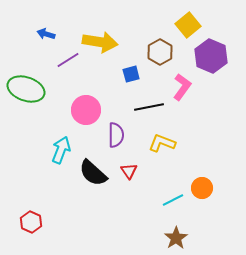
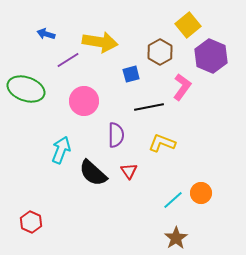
pink circle: moved 2 px left, 9 px up
orange circle: moved 1 px left, 5 px down
cyan line: rotated 15 degrees counterclockwise
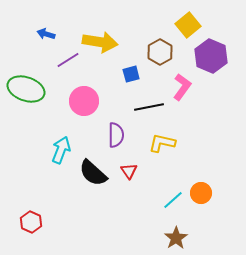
yellow L-shape: rotated 8 degrees counterclockwise
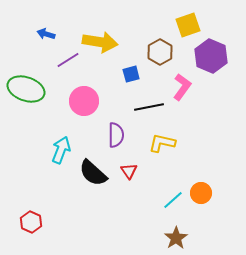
yellow square: rotated 20 degrees clockwise
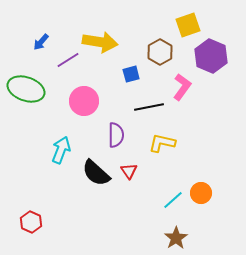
blue arrow: moved 5 px left, 8 px down; rotated 66 degrees counterclockwise
black semicircle: moved 3 px right
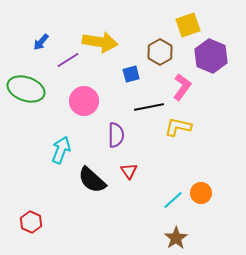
yellow L-shape: moved 16 px right, 16 px up
black semicircle: moved 4 px left, 7 px down
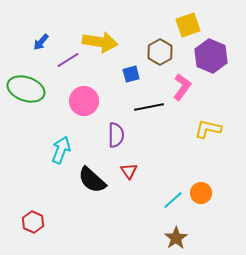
yellow L-shape: moved 30 px right, 2 px down
red hexagon: moved 2 px right
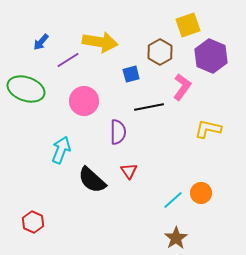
purple semicircle: moved 2 px right, 3 px up
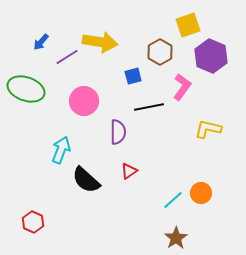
purple line: moved 1 px left, 3 px up
blue square: moved 2 px right, 2 px down
red triangle: rotated 30 degrees clockwise
black semicircle: moved 6 px left
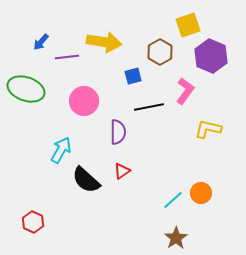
yellow arrow: moved 4 px right
purple line: rotated 25 degrees clockwise
pink L-shape: moved 3 px right, 4 px down
cyan arrow: rotated 8 degrees clockwise
red triangle: moved 7 px left
